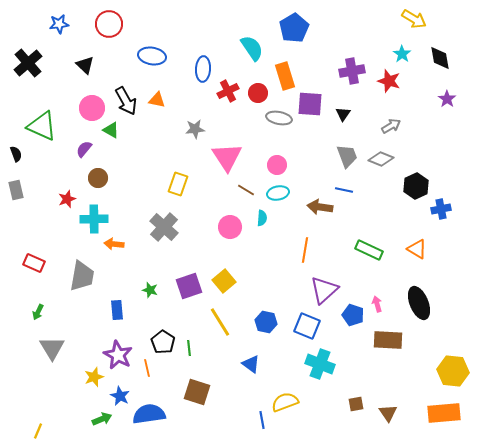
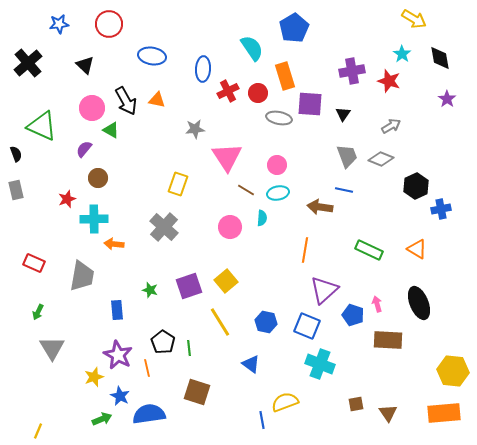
yellow square at (224, 281): moved 2 px right
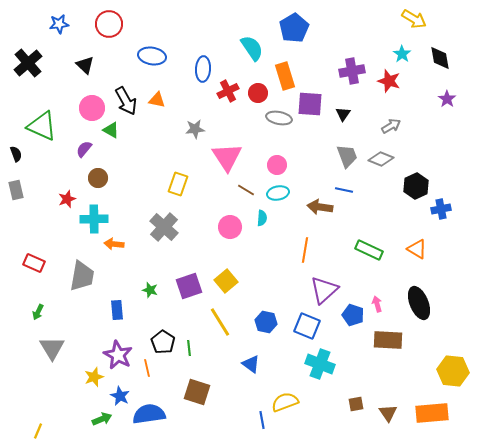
orange rectangle at (444, 413): moved 12 px left
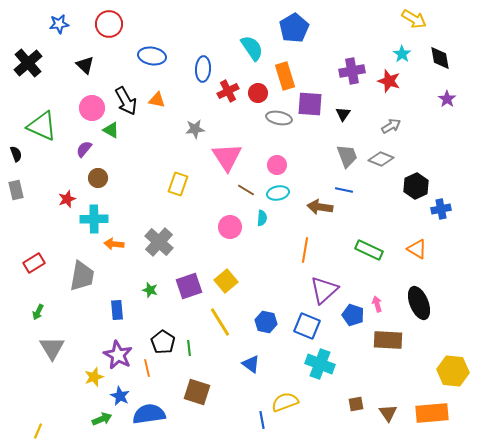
gray cross at (164, 227): moved 5 px left, 15 px down
red rectangle at (34, 263): rotated 55 degrees counterclockwise
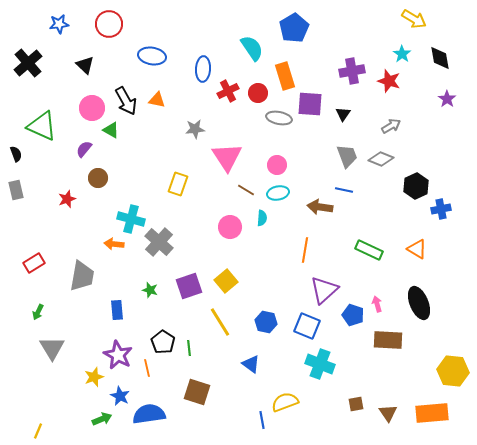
cyan cross at (94, 219): moved 37 px right; rotated 16 degrees clockwise
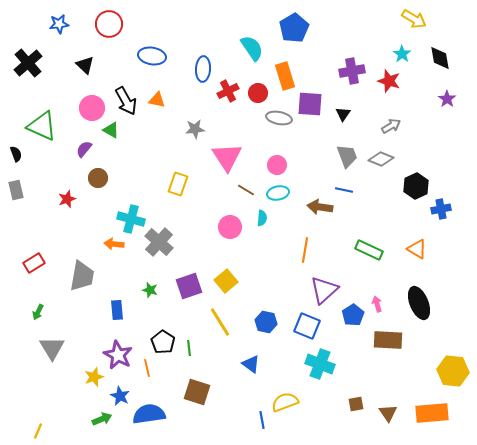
blue pentagon at (353, 315): rotated 20 degrees clockwise
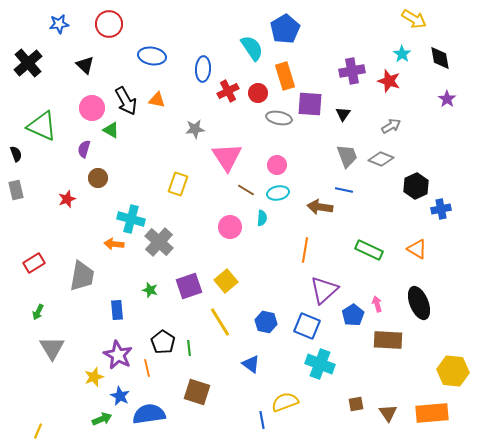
blue pentagon at (294, 28): moved 9 px left, 1 px down
purple semicircle at (84, 149): rotated 24 degrees counterclockwise
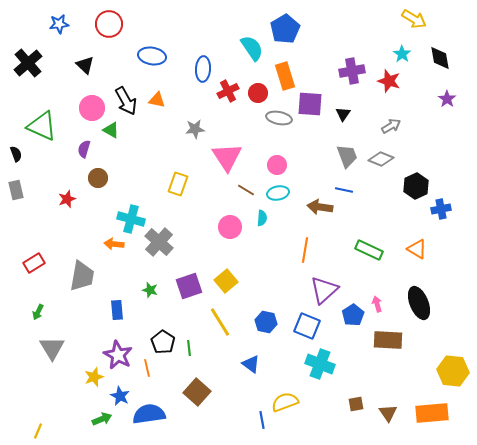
brown square at (197, 392): rotated 24 degrees clockwise
